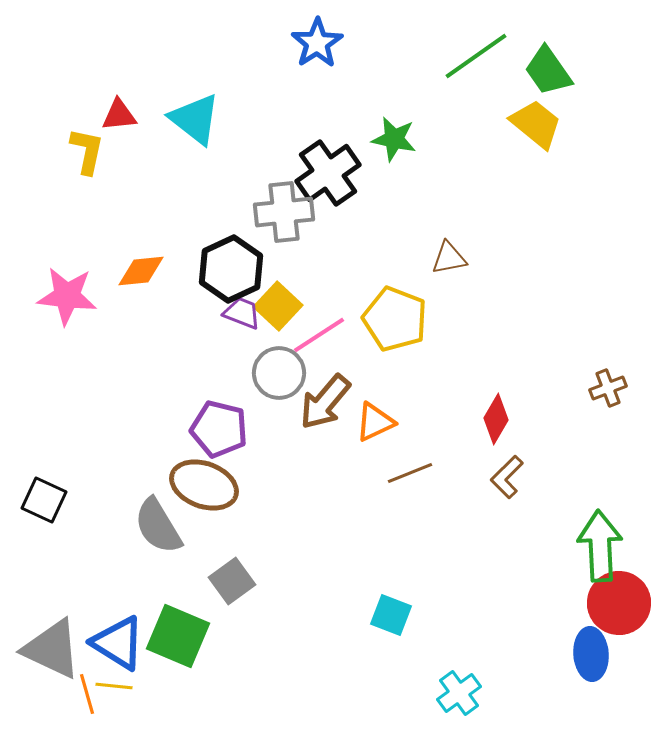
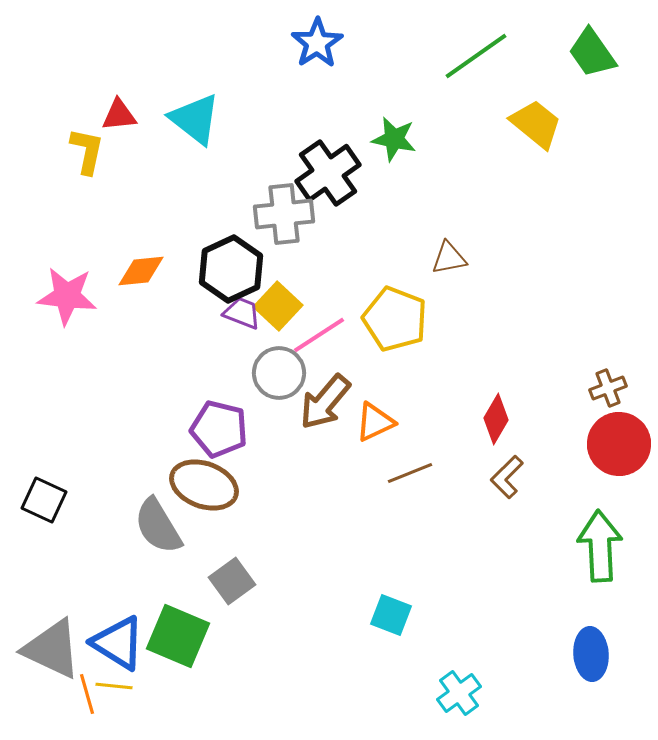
green trapezoid: moved 44 px right, 18 px up
gray cross: moved 2 px down
red circle: moved 159 px up
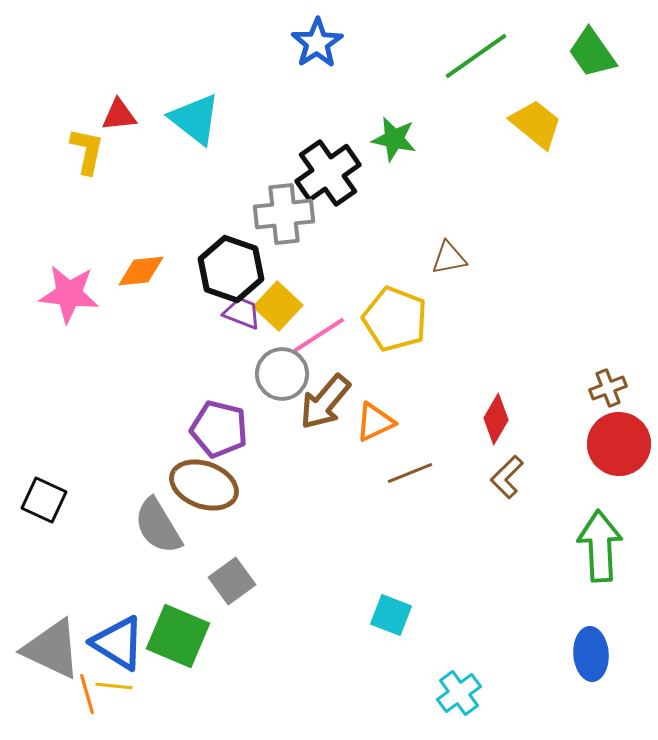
black hexagon: rotated 16 degrees counterclockwise
pink star: moved 2 px right, 2 px up
gray circle: moved 3 px right, 1 px down
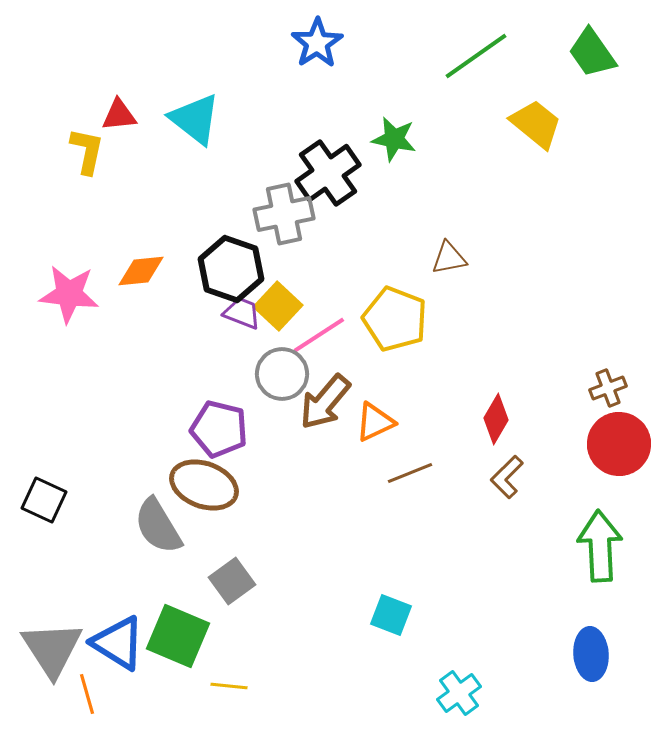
gray cross: rotated 6 degrees counterclockwise
gray triangle: rotated 32 degrees clockwise
yellow line: moved 115 px right
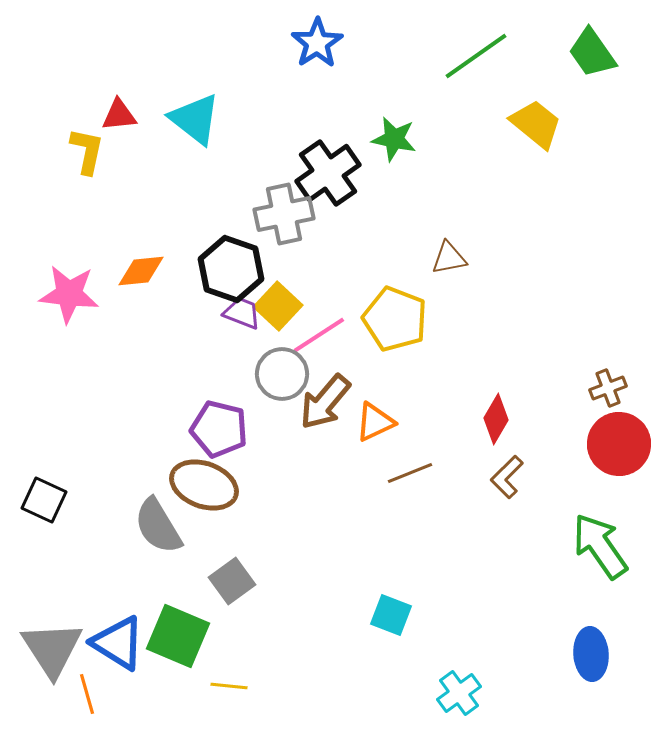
green arrow: rotated 32 degrees counterclockwise
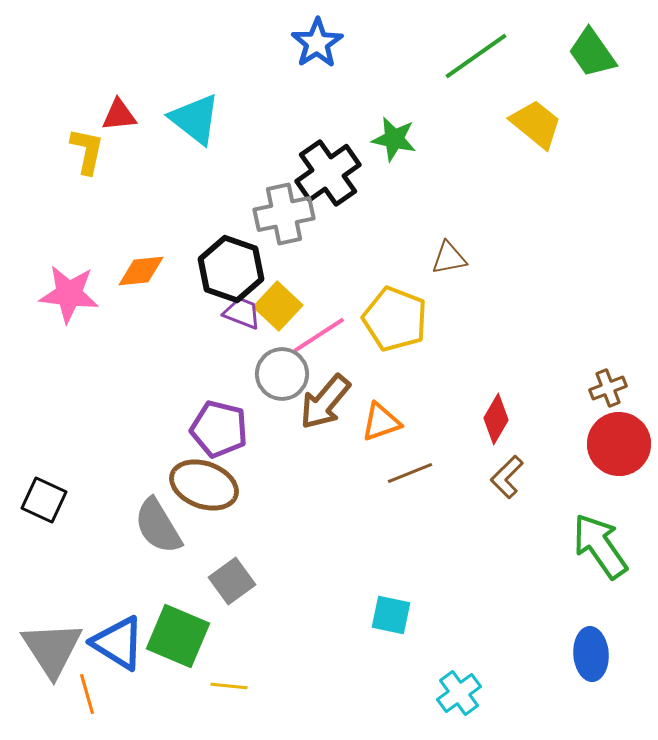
orange triangle: moved 6 px right; rotated 6 degrees clockwise
cyan square: rotated 9 degrees counterclockwise
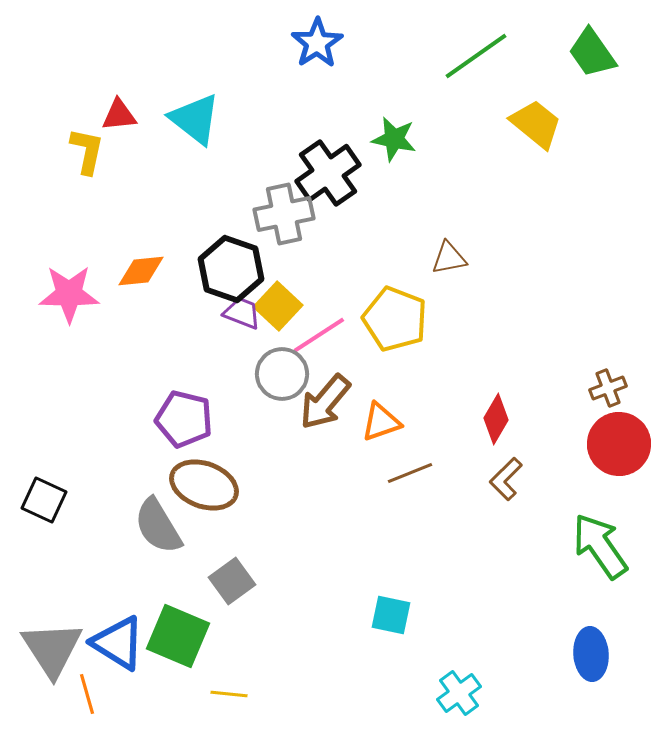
pink star: rotated 6 degrees counterclockwise
purple pentagon: moved 35 px left, 10 px up
brown L-shape: moved 1 px left, 2 px down
yellow line: moved 8 px down
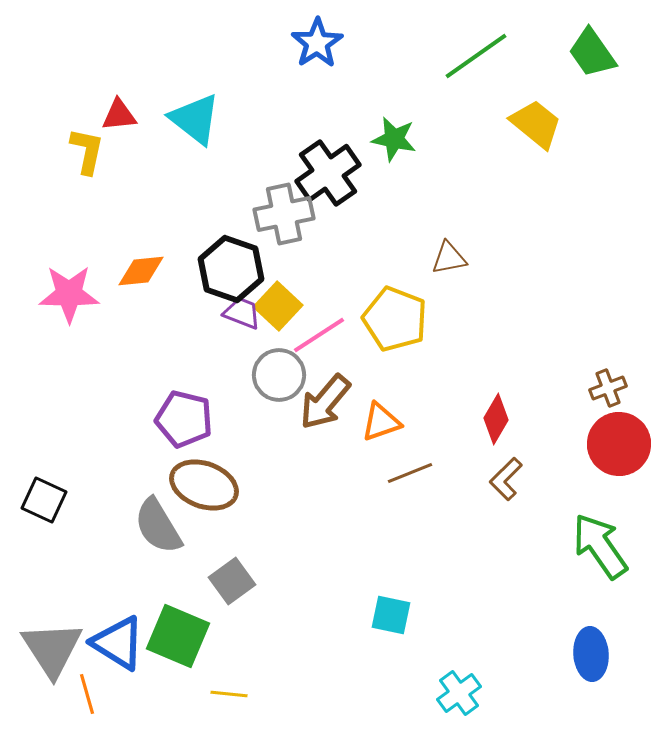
gray circle: moved 3 px left, 1 px down
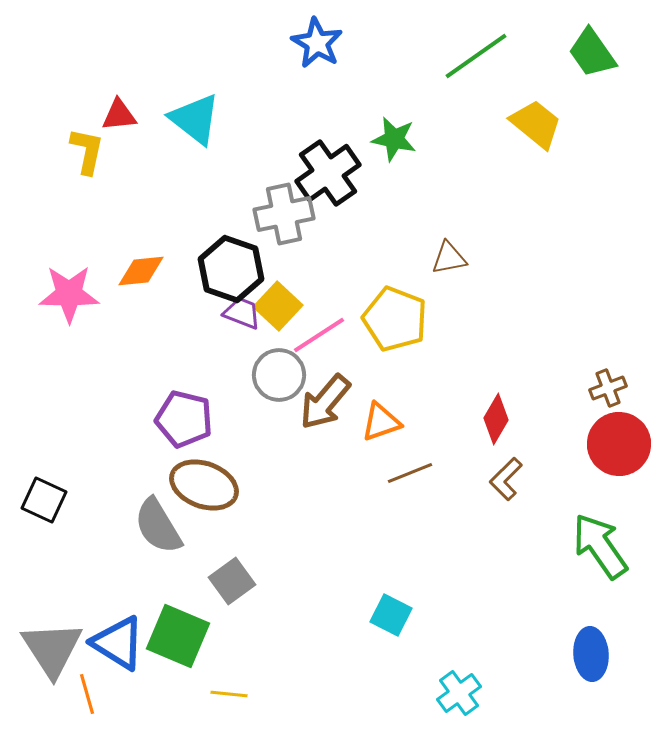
blue star: rotated 9 degrees counterclockwise
cyan square: rotated 15 degrees clockwise
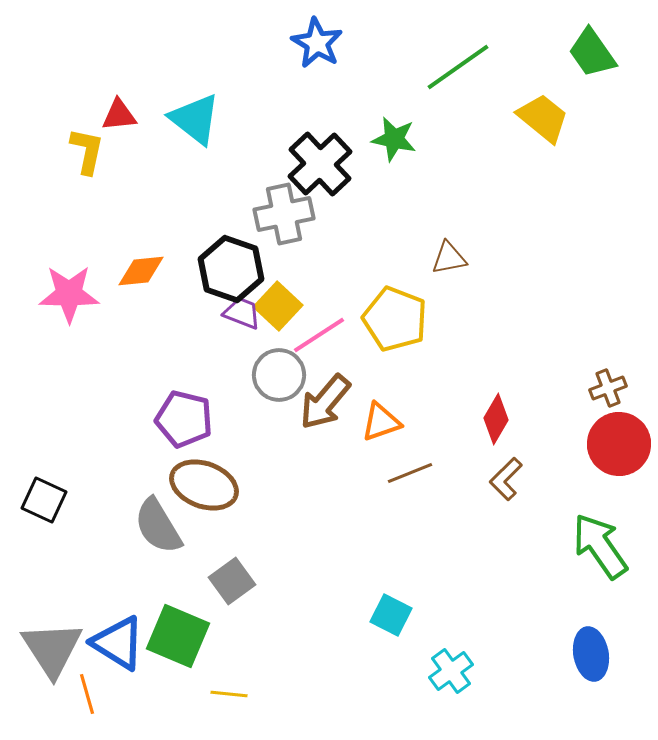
green line: moved 18 px left, 11 px down
yellow trapezoid: moved 7 px right, 6 px up
black cross: moved 8 px left, 9 px up; rotated 8 degrees counterclockwise
blue ellipse: rotated 6 degrees counterclockwise
cyan cross: moved 8 px left, 22 px up
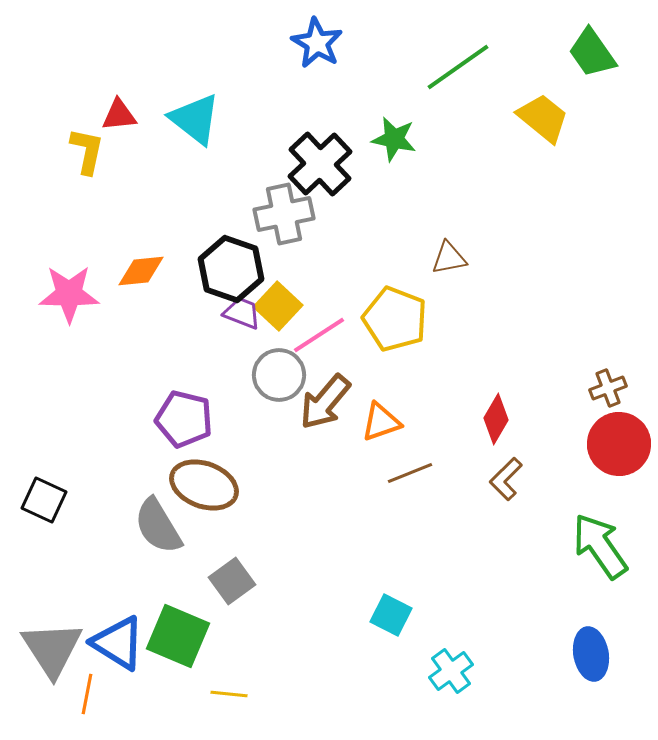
orange line: rotated 27 degrees clockwise
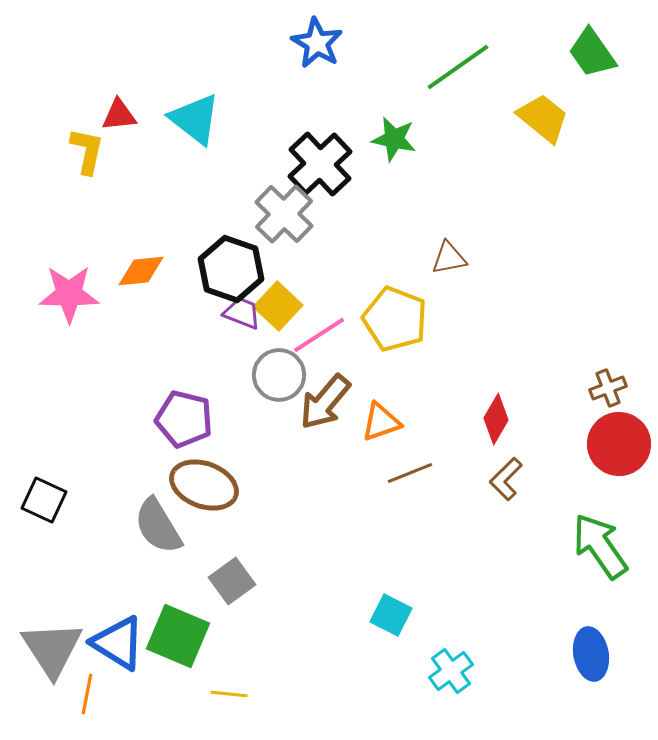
gray cross: rotated 34 degrees counterclockwise
